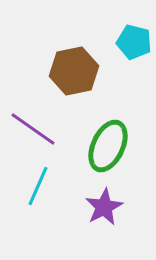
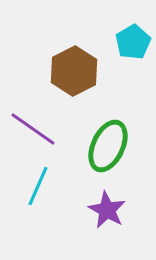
cyan pentagon: moved 1 px left; rotated 28 degrees clockwise
brown hexagon: rotated 15 degrees counterclockwise
purple star: moved 3 px right, 3 px down; rotated 15 degrees counterclockwise
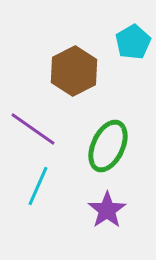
purple star: rotated 9 degrees clockwise
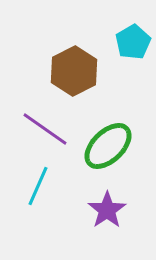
purple line: moved 12 px right
green ellipse: rotated 21 degrees clockwise
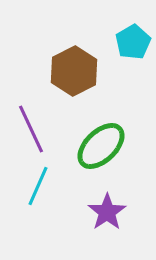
purple line: moved 14 px left; rotated 30 degrees clockwise
green ellipse: moved 7 px left
purple star: moved 2 px down
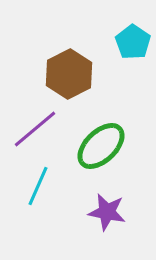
cyan pentagon: rotated 8 degrees counterclockwise
brown hexagon: moved 5 px left, 3 px down
purple line: moved 4 px right; rotated 75 degrees clockwise
purple star: rotated 27 degrees counterclockwise
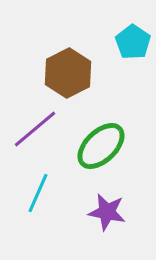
brown hexagon: moved 1 px left, 1 px up
cyan line: moved 7 px down
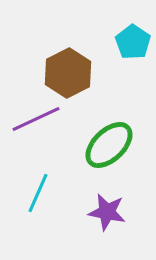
purple line: moved 1 px right, 10 px up; rotated 15 degrees clockwise
green ellipse: moved 8 px right, 1 px up
